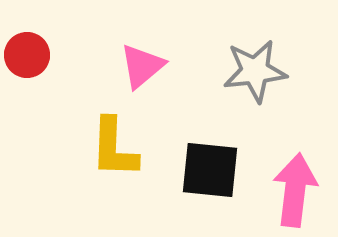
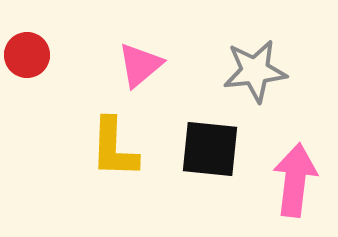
pink triangle: moved 2 px left, 1 px up
black square: moved 21 px up
pink arrow: moved 10 px up
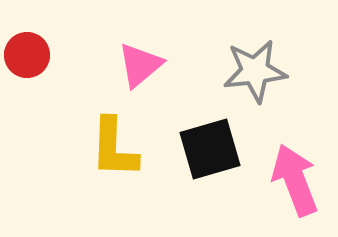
black square: rotated 22 degrees counterclockwise
pink arrow: rotated 28 degrees counterclockwise
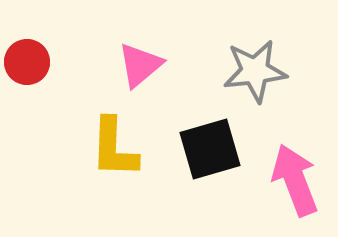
red circle: moved 7 px down
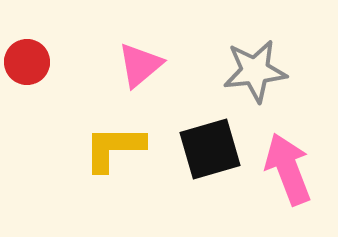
yellow L-shape: rotated 88 degrees clockwise
pink arrow: moved 7 px left, 11 px up
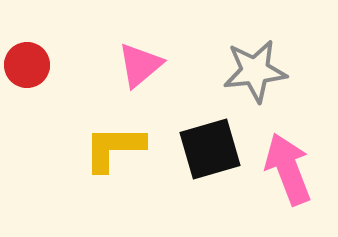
red circle: moved 3 px down
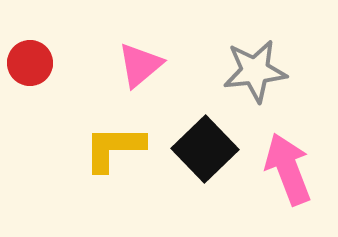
red circle: moved 3 px right, 2 px up
black square: moved 5 px left; rotated 28 degrees counterclockwise
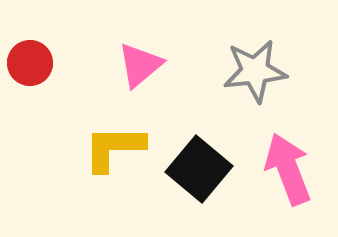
black square: moved 6 px left, 20 px down; rotated 6 degrees counterclockwise
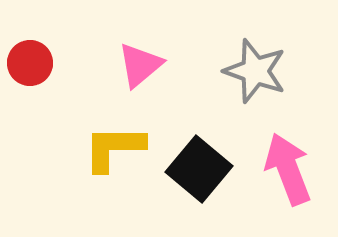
gray star: rotated 26 degrees clockwise
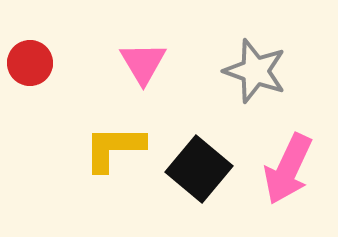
pink triangle: moved 3 px right, 2 px up; rotated 21 degrees counterclockwise
pink arrow: rotated 134 degrees counterclockwise
